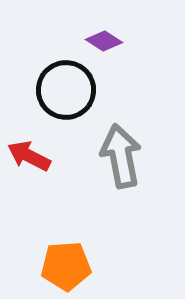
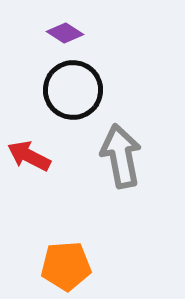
purple diamond: moved 39 px left, 8 px up
black circle: moved 7 px right
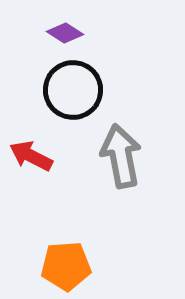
red arrow: moved 2 px right
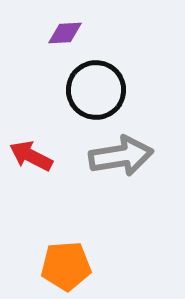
purple diamond: rotated 36 degrees counterclockwise
black circle: moved 23 px right
gray arrow: rotated 92 degrees clockwise
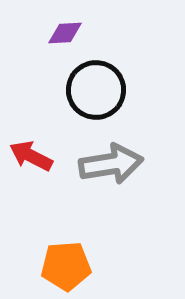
gray arrow: moved 10 px left, 8 px down
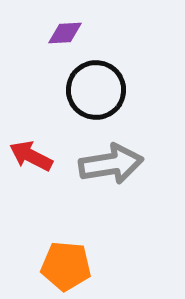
orange pentagon: rotated 9 degrees clockwise
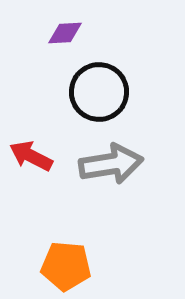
black circle: moved 3 px right, 2 px down
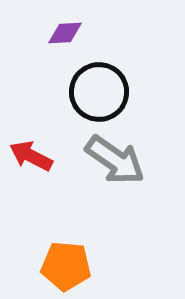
gray arrow: moved 4 px right, 4 px up; rotated 44 degrees clockwise
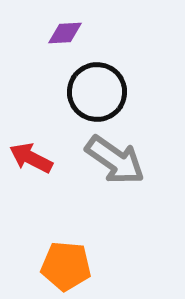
black circle: moved 2 px left
red arrow: moved 2 px down
